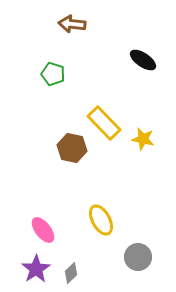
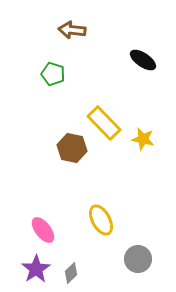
brown arrow: moved 6 px down
gray circle: moved 2 px down
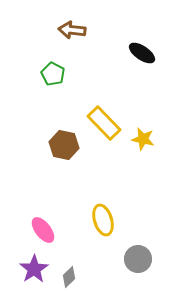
black ellipse: moved 1 px left, 7 px up
green pentagon: rotated 10 degrees clockwise
brown hexagon: moved 8 px left, 3 px up
yellow ellipse: moved 2 px right; rotated 12 degrees clockwise
purple star: moved 2 px left
gray diamond: moved 2 px left, 4 px down
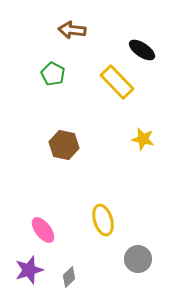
black ellipse: moved 3 px up
yellow rectangle: moved 13 px right, 41 px up
purple star: moved 5 px left, 1 px down; rotated 16 degrees clockwise
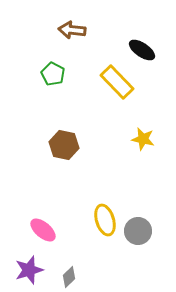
yellow ellipse: moved 2 px right
pink ellipse: rotated 12 degrees counterclockwise
gray circle: moved 28 px up
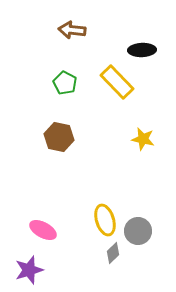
black ellipse: rotated 36 degrees counterclockwise
green pentagon: moved 12 px right, 9 px down
brown hexagon: moved 5 px left, 8 px up
pink ellipse: rotated 12 degrees counterclockwise
gray diamond: moved 44 px right, 24 px up
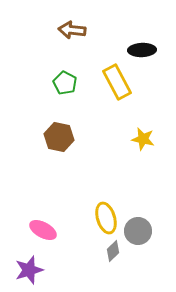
yellow rectangle: rotated 16 degrees clockwise
yellow ellipse: moved 1 px right, 2 px up
gray diamond: moved 2 px up
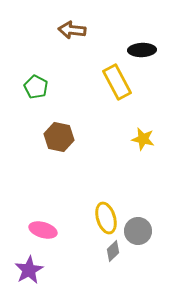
green pentagon: moved 29 px left, 4 px down
pink ellipse: rotated 12 degrees counterclockwise
purple star: rotated 12 degrees counterclockwise
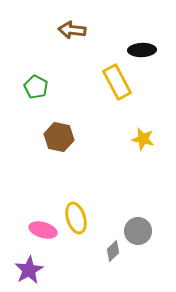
yellow ellipse: moved 30 px left
